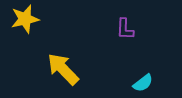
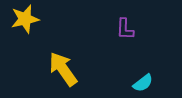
yellow arrow: rotated 9 degrees clockwise
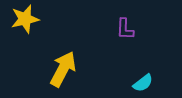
yellow arrow: rotated 63 degrees clockwise
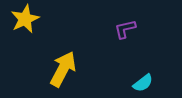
yellow star: rotated 12 degrees counterclockwise
purple L-shape: rotated 75 degrees clockwise
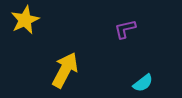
yellow star: moved 1 px down
yellow arrow: moved 2 px right, 1 px down
